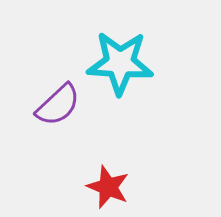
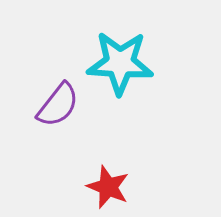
purple semicircle: rotated 9 degrees counterclockwise
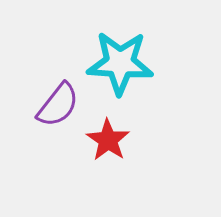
red star: moved 47 px up; rotated 12 degrees clockwise
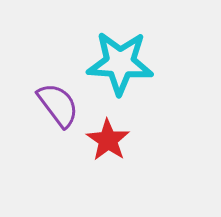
purple semicircle: rotated 75 degrees counterclockwise
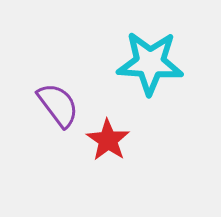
cyan star: moved 30 px right
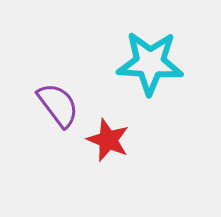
red star: rotated 12 degrees counterclockwise
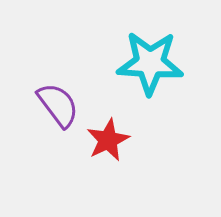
red star: rotated 24 degrees clockwise
